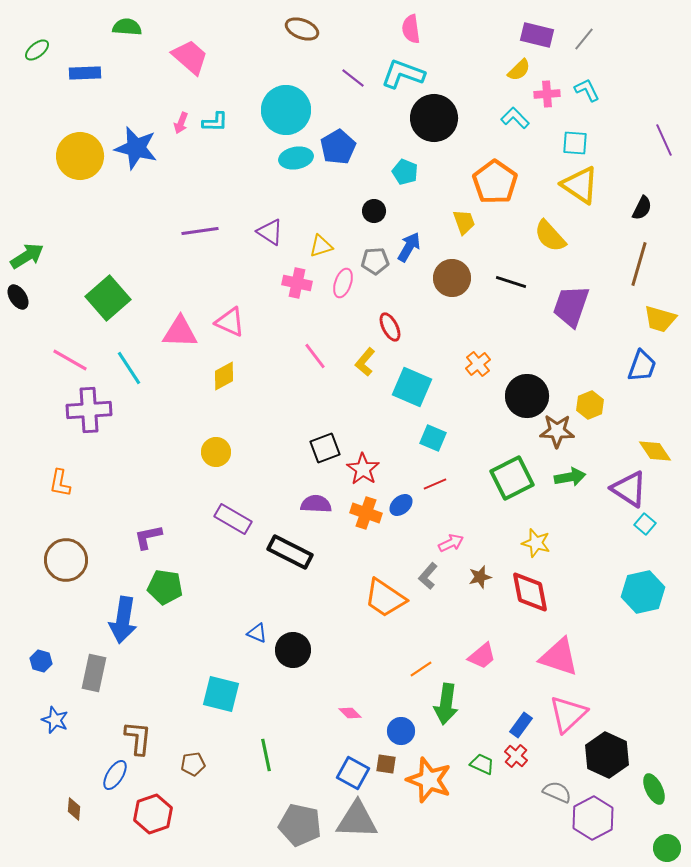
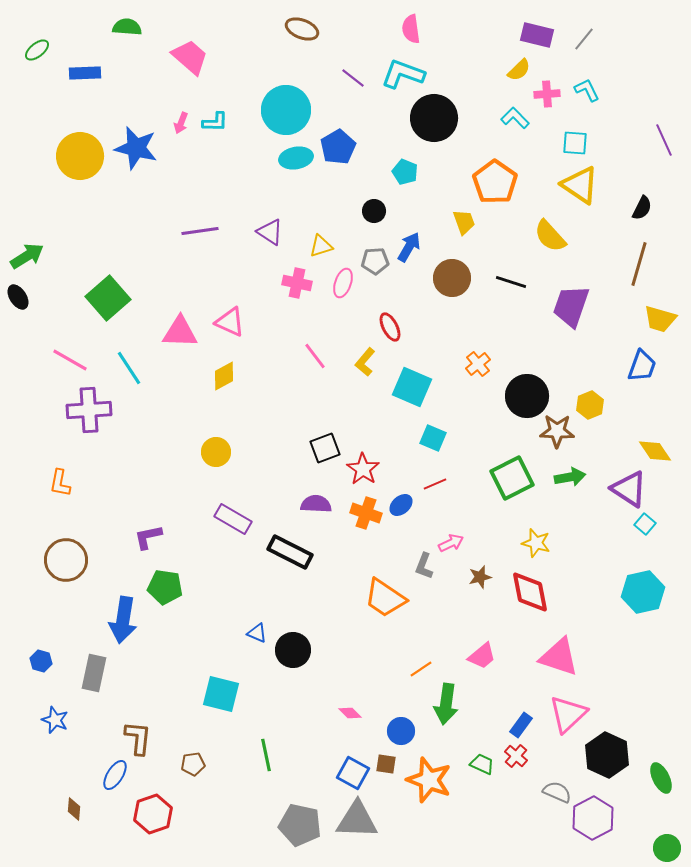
gray L-shape at (428, 576): moved 4 px left, 10 px up; rotated 20 degrees counterclockwise
green ellipse at (654, 789): moved 7 px right, 11 px up
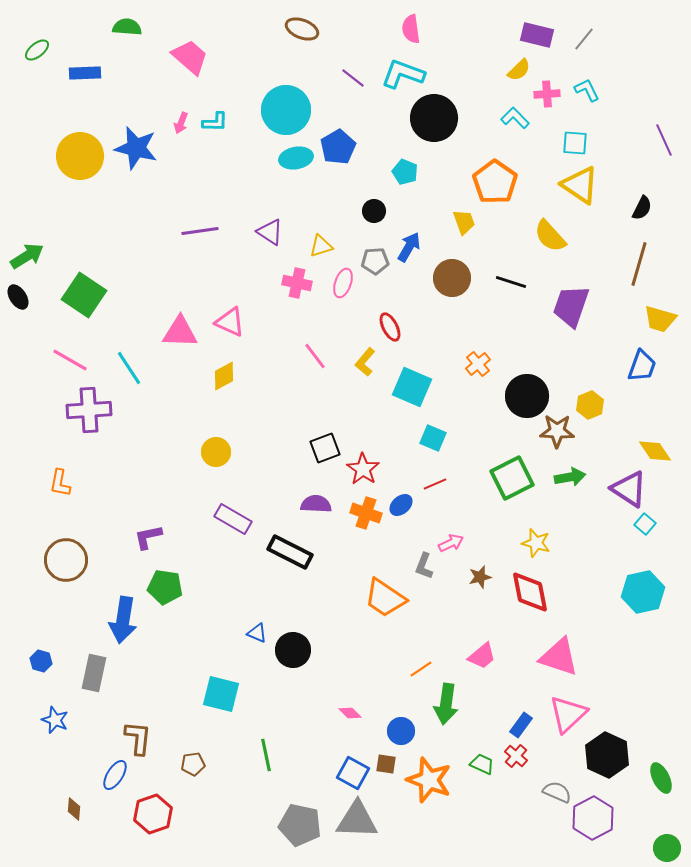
green square at (108, 298): moved 24 px left, 3 px up; rotated 15 degrees counterclockwise
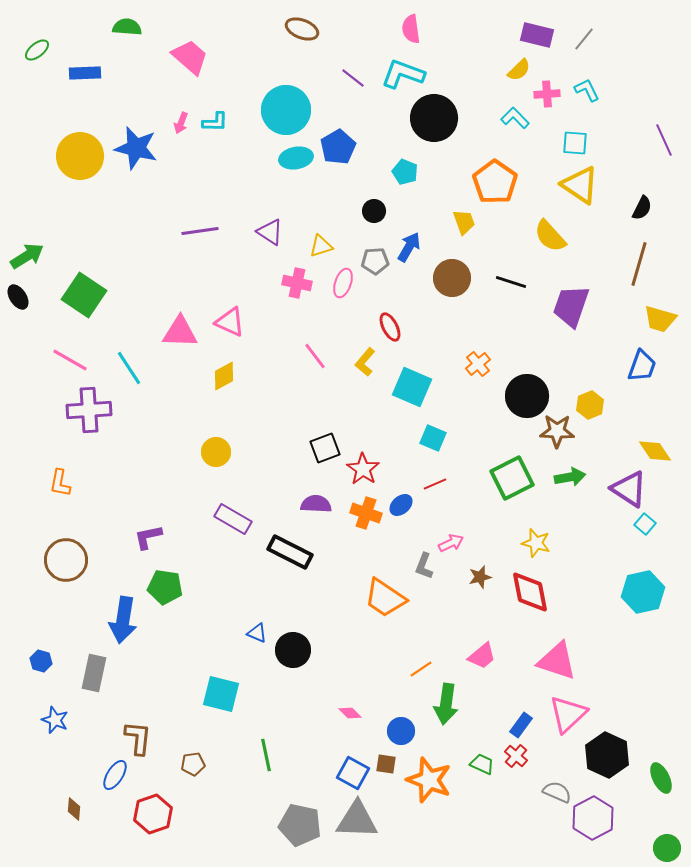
pink triangle at (559, 657): moved 2 px left, 4 px down
